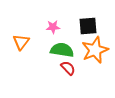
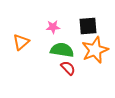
orange triangle: rotated 12 degrees clockwise
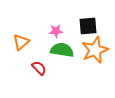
pink star: moved 3 px right, 4 px down
red semicircle: moved 29 px left
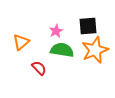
pink star: rotated 24 degrees counterclockwise
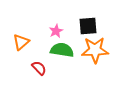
orange star: rotated 20 degrees clockwise
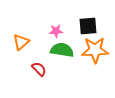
pink star: rotated 24 degrees clockwise
red semicircle: moved 1 px down
